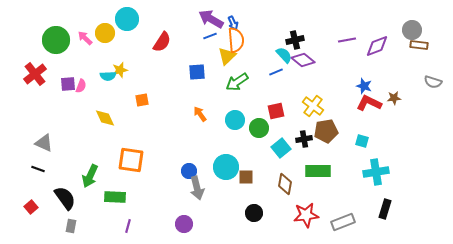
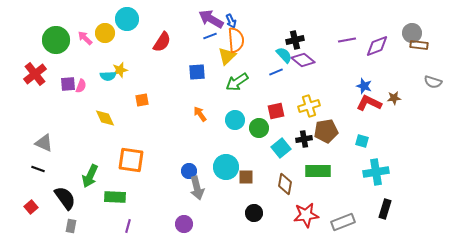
blue arrow at (233, 23): moved 2 px left, 2 px up
gray circle at (412, 30): moved 3 px down
yellow cross at (313, 106): moved 4 px left; rotated 35 degrees clockwise
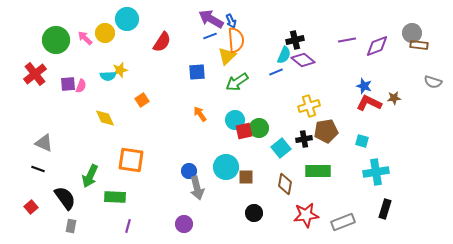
cyan semicircle at (284, 55): rotated 66 degrees clockwise
orange square at (142, 100): rotated 24 degrees counterclockwise
red square at (276, 111): moved 32 px left, 20 px down
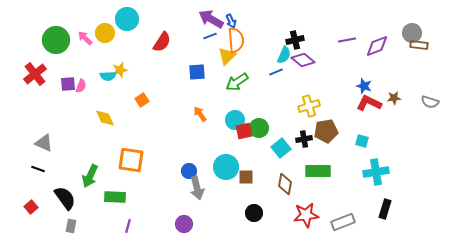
gray semicircle at (433, 82): moved 3 px left, 20 px down
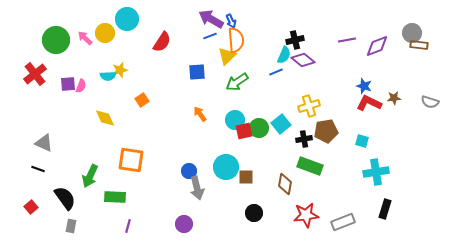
cyan square at (281, 148): moved 24 px up
green rectangle at (318, 171): moved 8 px left, 5 px up; rotated 20 degrees clockwise
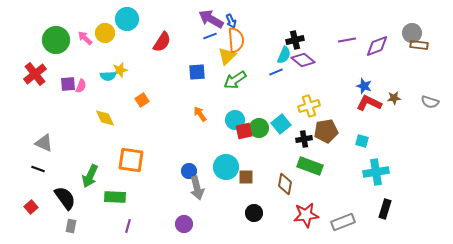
green arrow at (237, 82): moved 2 px left, 2 px up
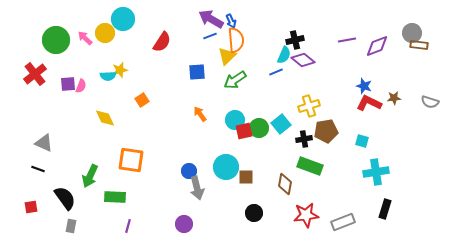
cyan circle at (127, 19): moved 4 px left
red square at (31, 207): rotated 32 degrees clockwise
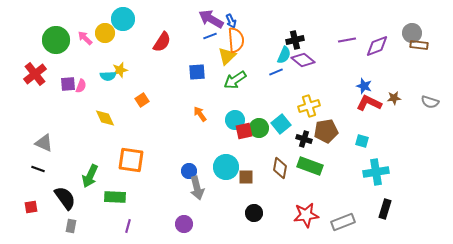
black cross at (304, 139): rotated 28 degrees clockwise
brown diamond at (285, 184): moved 5 px left, 16 px up
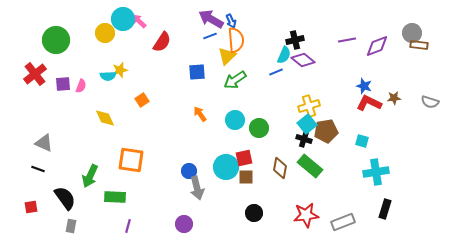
pink arrow at (85, 38): moved 54 px right, 17 px up
purple square at (68, 84): moved 5 px left
cyan square at (281, 124): moved 26 px right
red square at (244, 131): moved 27 px down
green rectangle at (310, 166): rotated 20 degrees clockwise
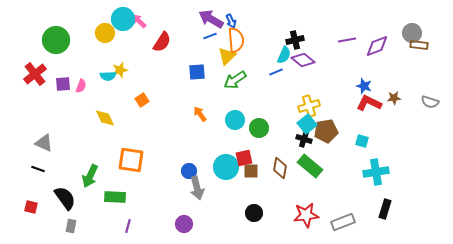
brown square at (246, 177): moved 5 px right, 6 px up
red square at (31, 207): rotated 24 degrees clockwise
